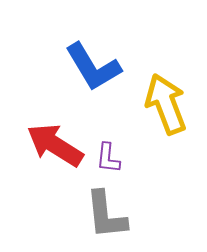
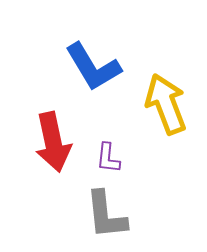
red arrow: moved 2 px left, 3 px up; rotated 134 degrees counterclockwise
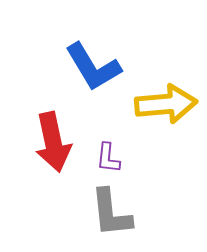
yellow arrow: rotated 106 degrees clockwise
gray L-shape: moved 5 px right, 2 px up
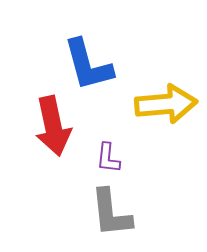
blue L-shape: moved 5 px left, 2 px up; rotated 16 degrees clockwise
red arrow: moved 16 px up
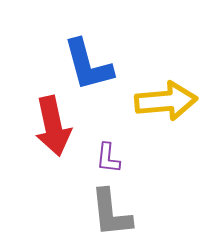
yellow arrow: moved 3 px up
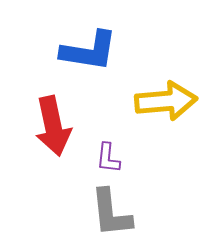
blue L-shape: moved 1 px right, 14 px up; rotated 66 degrees counterclockwise
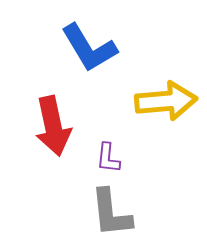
blue L-shape: moved 3 px up; rotated 50 degrees clockwise
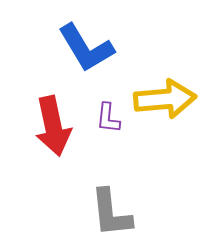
blue L-shape: moved 3 px left
yellow arrow: moved 1 px left, 2 px up
purple L-shape: moved 40 px up
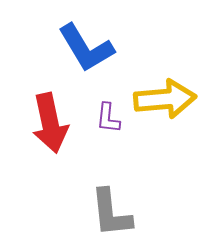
red arrow: moved 3 px left, 3 px up
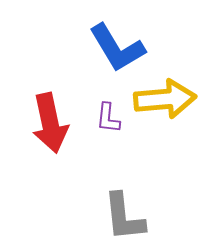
blue L-shape: moved 31 px right
gray L-shape: moved 13 px right, 4 px down
